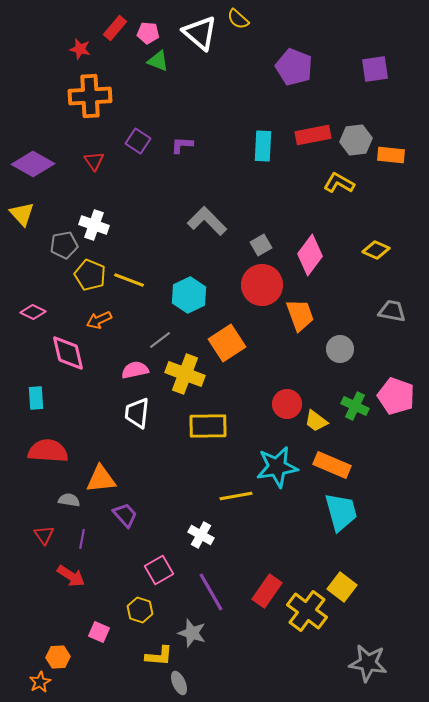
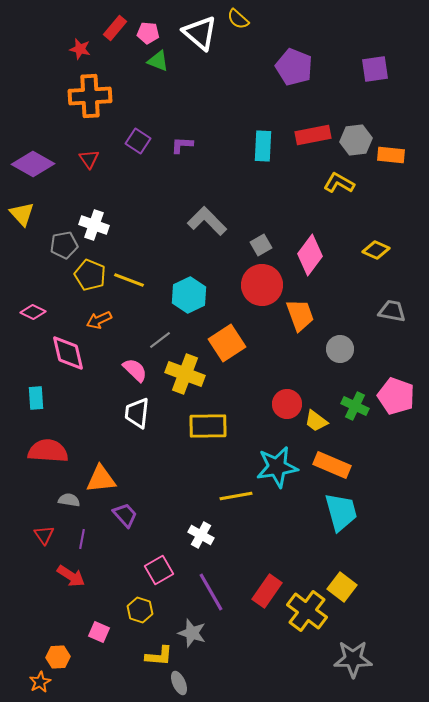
red triangle at (94, 161): moved 5 px left, 2 px up
pink semicircle at (135, 370): rotated 56 degrees clockwise
gray star at (368, 663): moved 15 px left, 4 px up; rotated 9 degrees counterclockwise
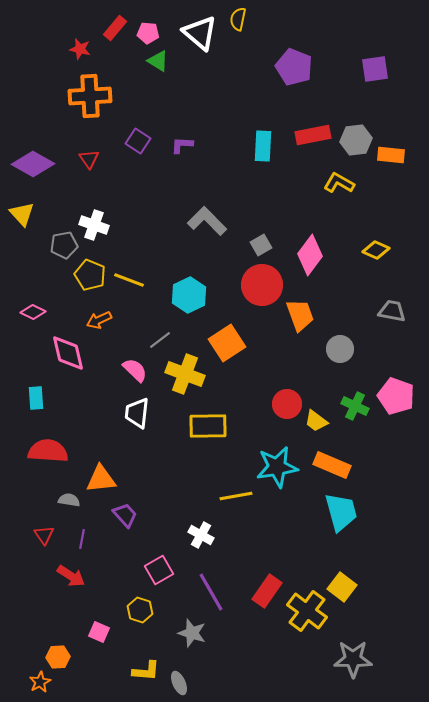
yellow semicircle at (238, 19): rotated 60 degrees clockwise
green triangle at (158, 61): rotated 10 degrees clockwise
yellow L-shape at (159, 656): moved 13 px left, 15 px down
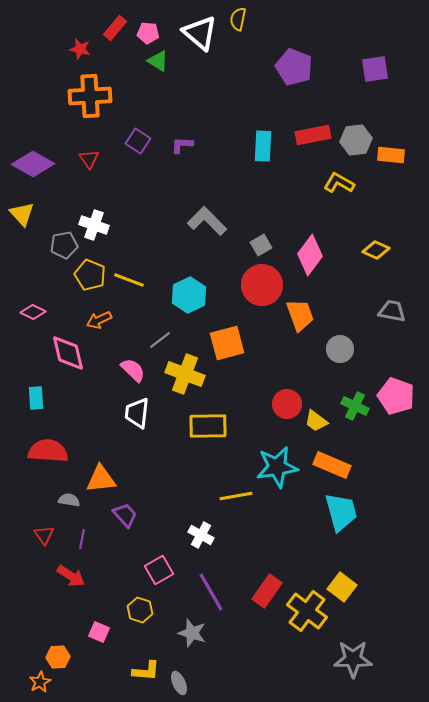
orange square at (227, 343): rotated 18 degrees clockwise
pink semicircle at (135, 370): moved 2 px left
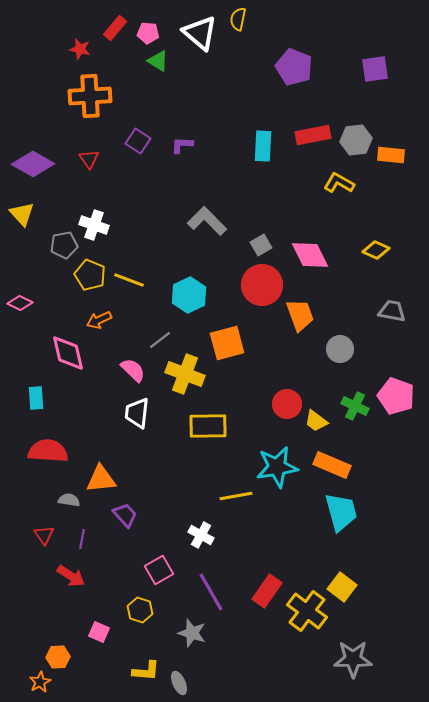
pink diamond at (310, 255): rotated 63 degrees counterclockwise
pink diamond at (33, 312): moved 13 px left, 9 px up
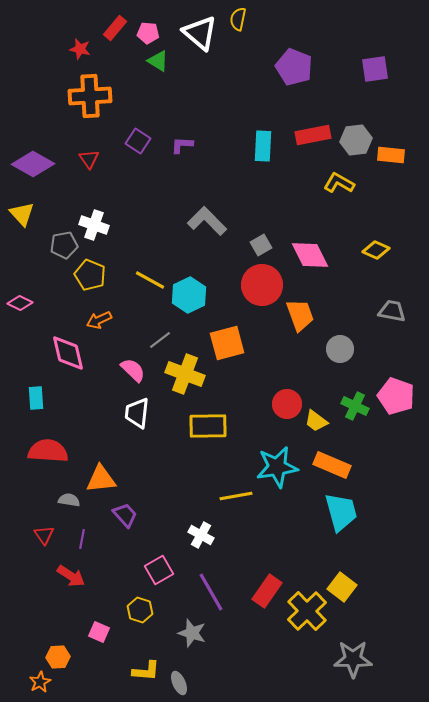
yellow line at (129, 280): moved 21 px right; rotated 8 degrees clockwise
yellow cross at (307, 611): rotated 9 degrees clockwise
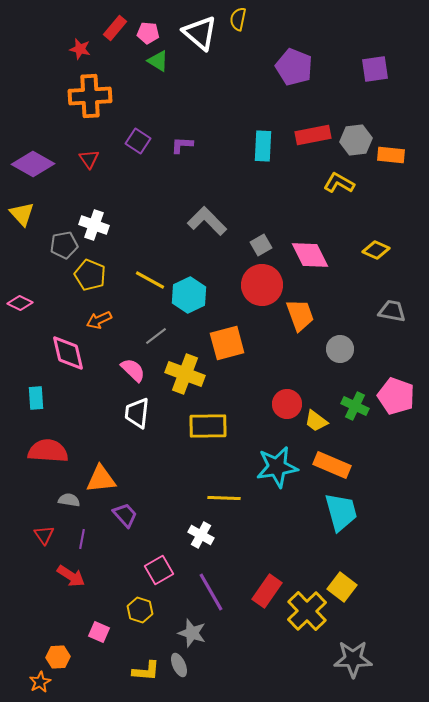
gray line at (160, 340): moved 4 px left, 4 px up
yellow line at (236, 496): moved 12 px left, 2 px down; rotated 12 degrees clockwise
gray ellipse at (179, 683): moved 18 px up
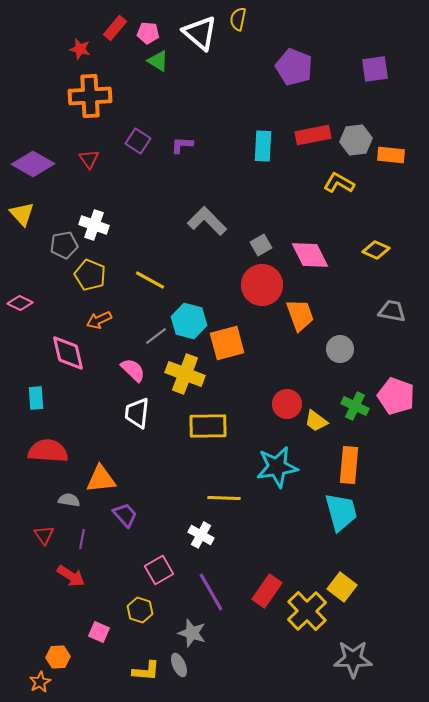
cyan hexagon at (189, 295): moved 26 px down; rotated 20 degrees counterclockwise
orange rectangle at (332, 465): moved 17 px right; rotated 72 degrees clockwise
